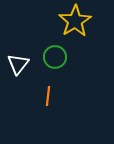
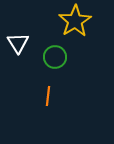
white triangle: moved 21 px up; rotated 10 degrees counterclockwise
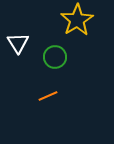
yellow star: moved 2 px right, 1 px up
orange line: rotated 60 degrees clockwise
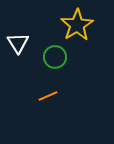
yellow star: moved 5 px down
